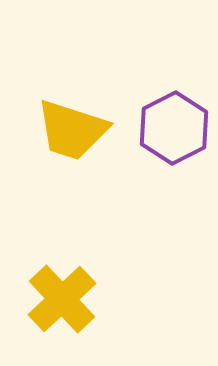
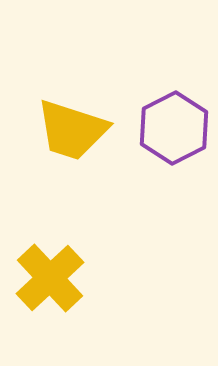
yellow cross: moved 12 px left, 21 px up
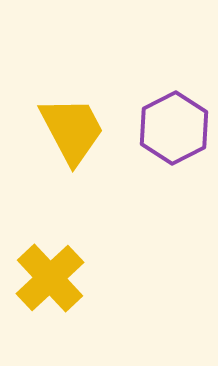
yellow trapezoid: rotated 136 degrees counterclockwise
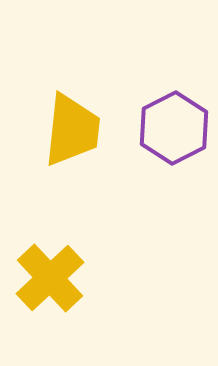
yellow trapezoid: rotated 34 degrees clockwise
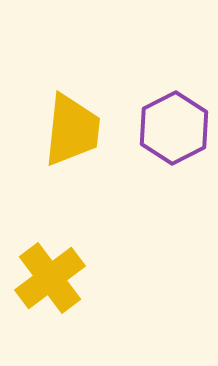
yellow cross: rotated 6 degrees clockwise
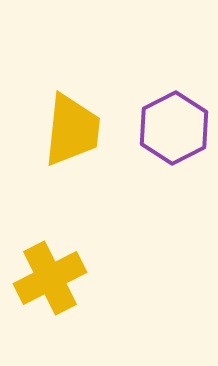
yellow cross: rotated 10 degrees clockwise
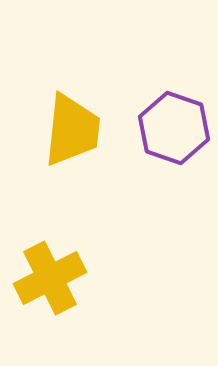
purple hexagon: rotated 14 degrees counterclockwise
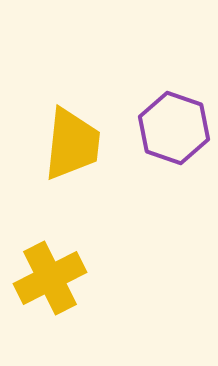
yellow trapezoid: moved 14 px down
